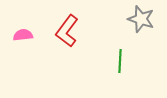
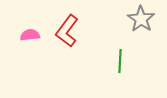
gray star: rotated 16 degrees clockwise
pink semicircle: moved 7 px right
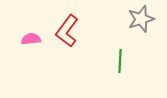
gray star: rotated 20 degrees clockwise
pink semicircle: moved 1 px right, 4 px down
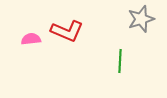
red L-shape: rotated 104 degrees counterclockwise
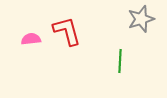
red L-shape: rotated 128 degrees counterclockwise
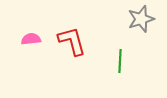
red L-shape: moved 5 px right, 10 px down
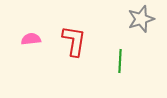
red L-shape: moved 2 px right; rotated 24 degrees clockwise
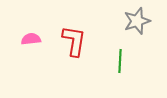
gray star: moved 4 px left, 2 px down
